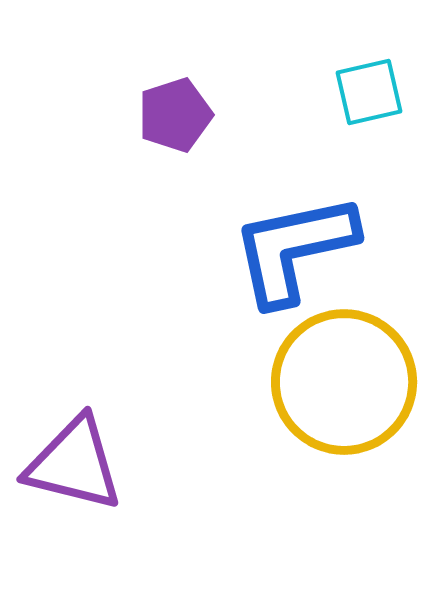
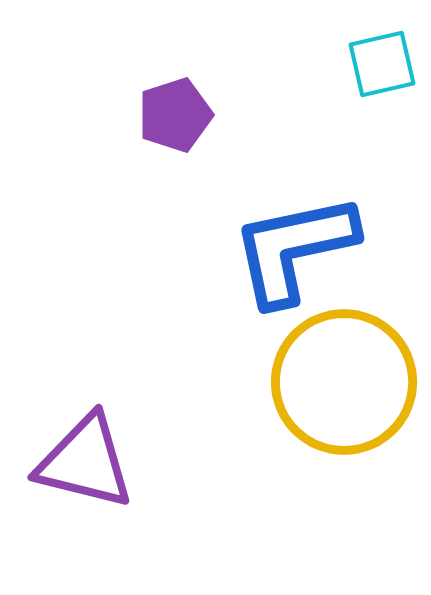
cyan square: moved 13 px right, 28 px up
purple triangle: moved 11 px right, 2 px up
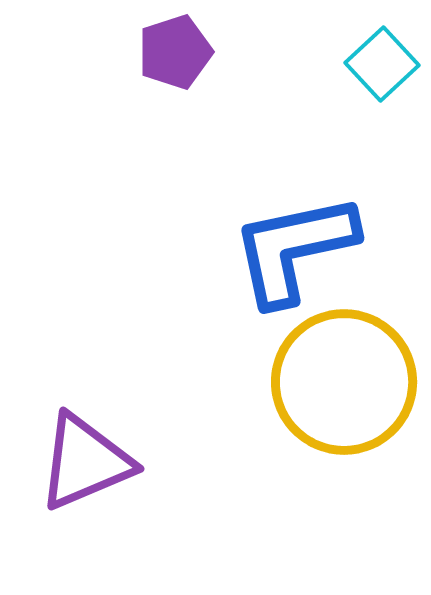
cyan square: rotated 30 degrees counterclockwise
purple pentagon: moved 63 px up
purple triangle: rotated 37 degrees counterclockwise
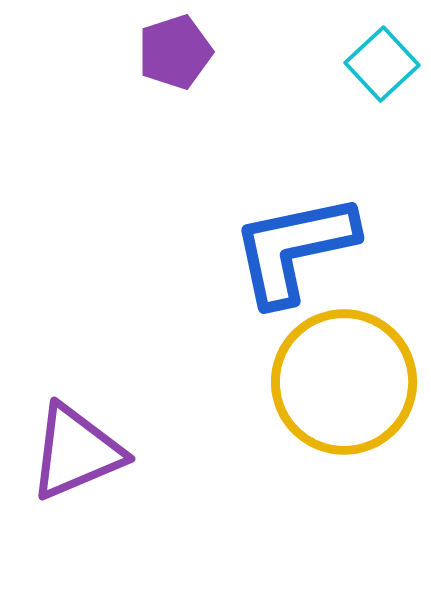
purple triangle: moved 9 px left, 10 px up
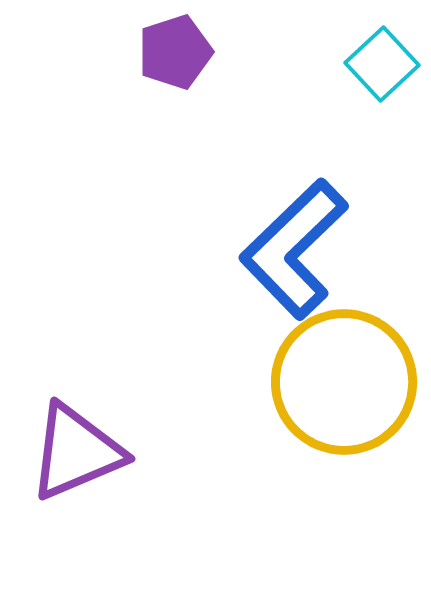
blue L-shape: rotated 32 degrees counterclockwise
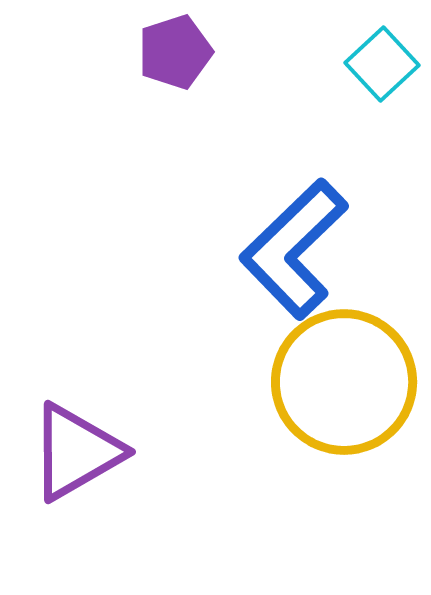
purple triangle: rotated 7 degrees counterclockwise
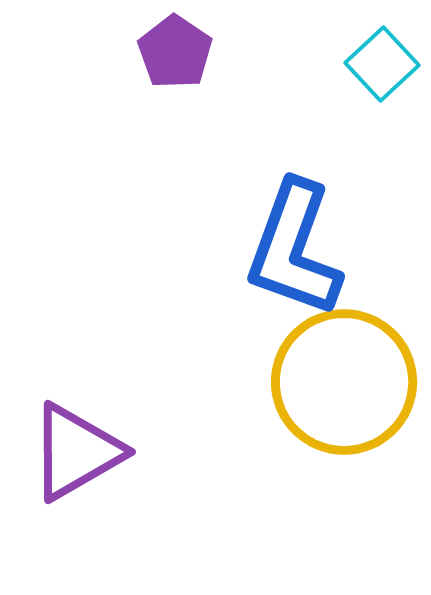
purple pentagon: rotated 20 degrees counterclockwise
blue L-shape: rotated 26 degrees counterclockwise
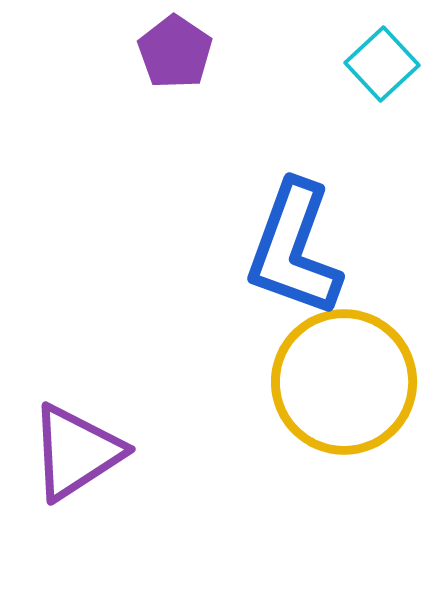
purple triangle: rotated 3 degrees counterclockwise
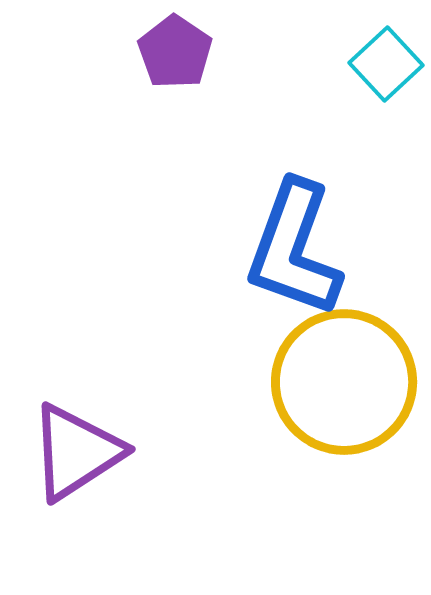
cyan square: moved 4 px right
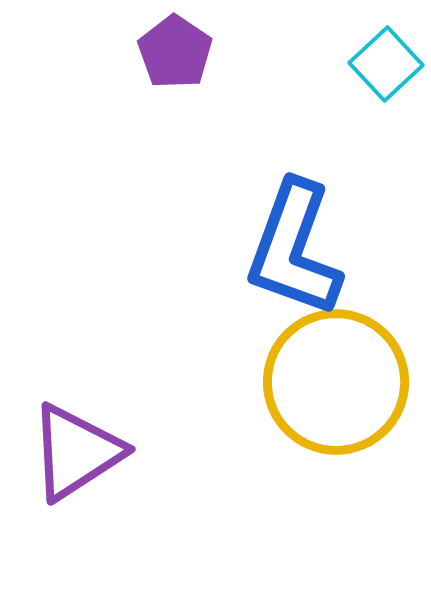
yellow circle: moved 8 px left
